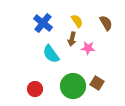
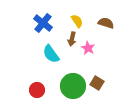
brown semicircle: rotated 42 degrees counterclockwise
pink star: rotated 24 degrees clockwise
red circle: moved 2 px right, 1 px down
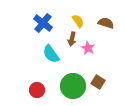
yellow semicircle: moved 1 px right
brown square: moved 1 px right, 1 px up
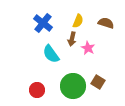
yellow semicircle: rotated 56 degrees clockwise
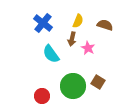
brown semicircle: moved 1 px left, 2 px down
red circle: moved 5 px right, 6 px down
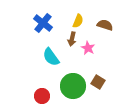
cyan semicircle: moved 3 px down
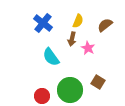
brown semicircle: rotated 56 degrees counterclockwise
green circle: moved 3 px left, 4 px down
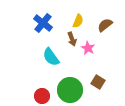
brown arrow: rotated 32 degrees counterclockwise
